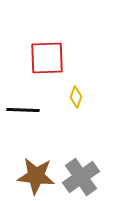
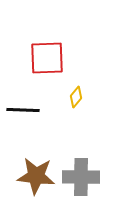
yellow diamond: rotated 20 degrees clockwise
gray cross: rotated 36 degrees clockwise
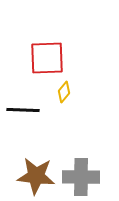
yellow diamond: moved 12 px left, 5 px up
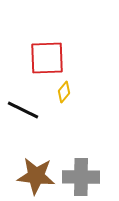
black line: rotated 24 degrees clockwise
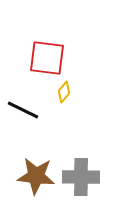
red square: rotated 9 degrees clockwise
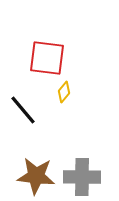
black line: rotated 24 degrees clockwise
gray cross: moved 1 px right
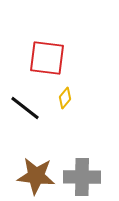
yellow diamond: moved 1 px right, 6 px down
black line: moved 2 px right, 2 px up; rotated 12 degrees counterclockwise
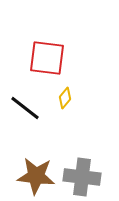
gray cross: rotated 6 degrees clockwise
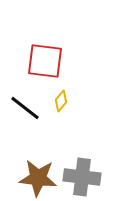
red square: moved 2 px left, 3 px down
yellow diamond: moved 4 px left, 3 px down
brown star: moved 2 px right, 2 px down
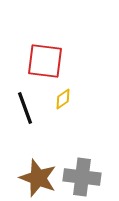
yellow diamond: moved 2 px right, 2 px up; rotated 15 degrees clockwise
black line: rotated 32 degrees clockwise
brown star: rotated 15 degrees clockwise
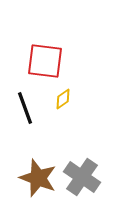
gray cross: rotated 27 degrees clockwise
